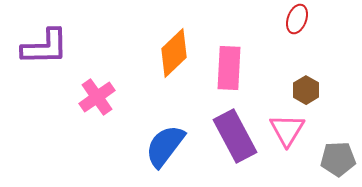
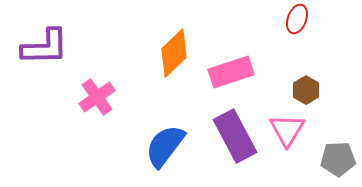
pink rectangle: moved 2 px right, 4 px down; rotated 69 degrees clockwise
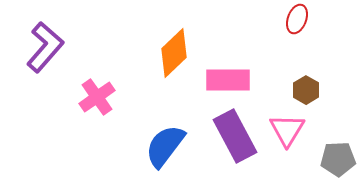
purple L-shape: rotated 48 degrees counterclockwise
pink rectangle: moved 3 px left, 8 px down; rotated 18 degrees clockwise
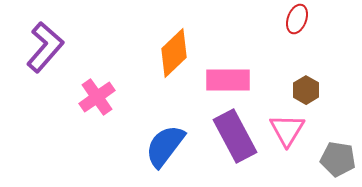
gray pentagon: rotated 12 degrees clockwise
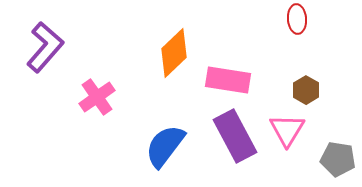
red ellipse: rotated 24 degrees counterclockwise
pink rectangle: rotated 9 degrees clockwise
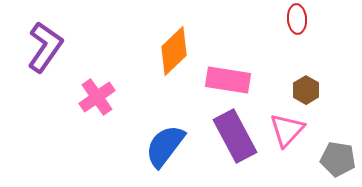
purple L-shape: rotated 6 degrees counterclockwise
orange diamond: moved 2 px up
pink triangle: rotated 12 degrees clockwise
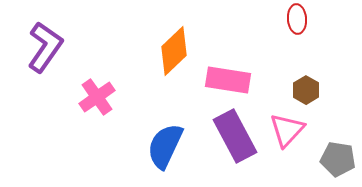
blue semicircle: rotated 12 degrees counterclockwise
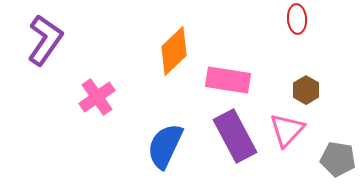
purple L-shape: moved 7 px up
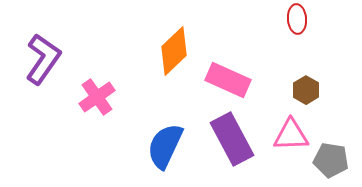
purple L-shape: moved 2 px left, 19 px down
pink rectangle: rotated 15 degrees clockwise
pink triangle: moved 4 px right, 5 px down; rotated 45 degrees clockwise
purple rectangle: moved 3 px left, 3 px down
gray pentagon: moved 7 px left, 1 px down
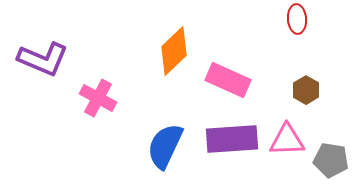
purple L-shape: rotated 78 degrees clockwise
pink cross: moved 1 px right, 1 px down; rotated 27 degrees counterclockwise
pink triangle: moved 4 px left, 5 px down
purple rectangle: rotated 66 degrees counterclockwise
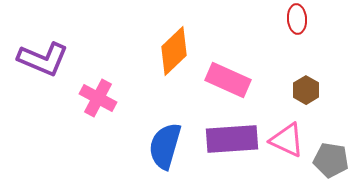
pink triangle: rotated 27 degrees clockwise
blue semicircle: rotated 9 degrees counterclockwise
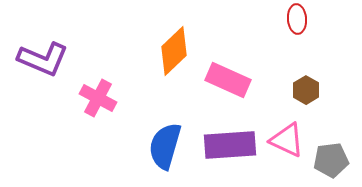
purple rectangle: moved 2 px left, 6 px down
gray pentagon: rotated 16 degrees counterclockwise
